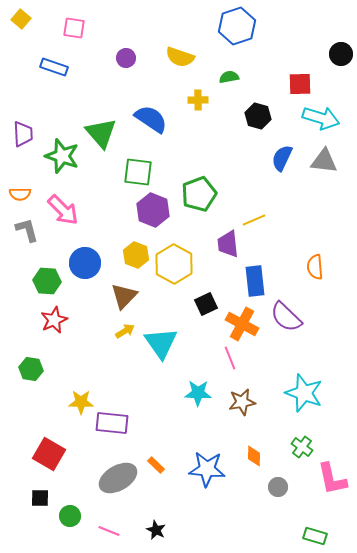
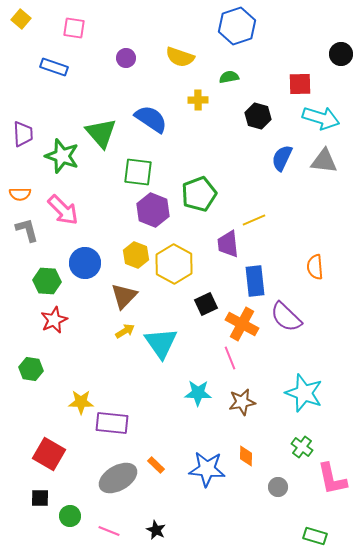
orange diamond at (254, 456): moved 8 px left
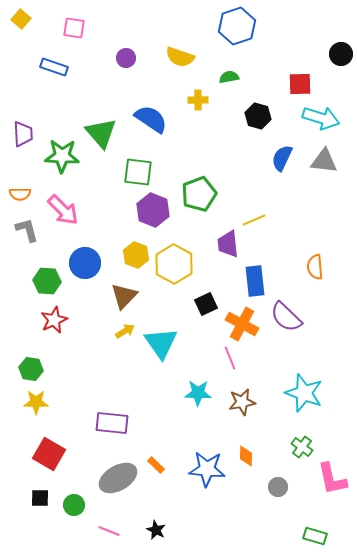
green star at (62, 156): rotated 16 degrees counterclockwise
yellow star at (81, 402): moved 45 px left
green circle at (70, 516): moved 4 px right, 11 px up
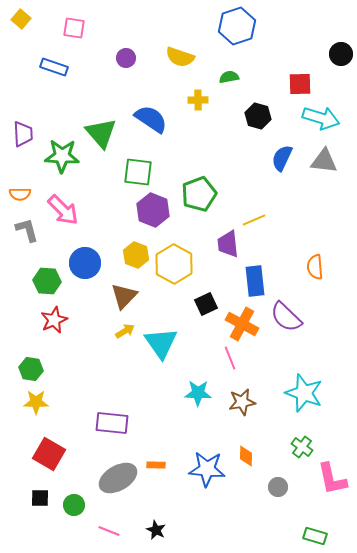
orange rectangle at (156, 465): rotated 42 degrees counterclockwise
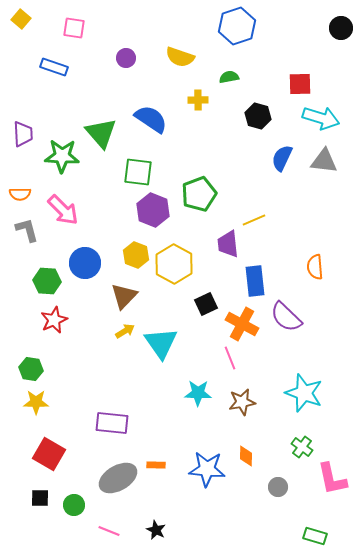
black circle at (341, 54): moved 26 px up
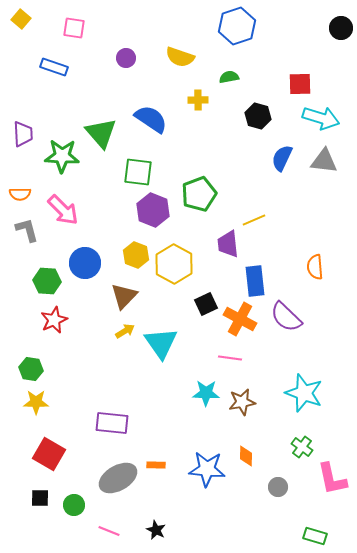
orange cross at (242, 324): moved 2 px left, 5 px up
pink line at (230, 358): rotated 60 degrees counterclockwise
cyan star at (198, 393): moved 8 px right
